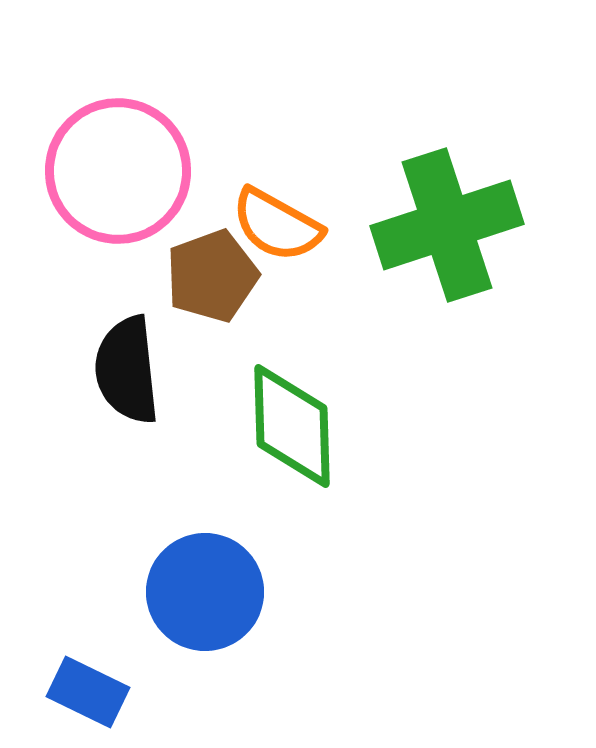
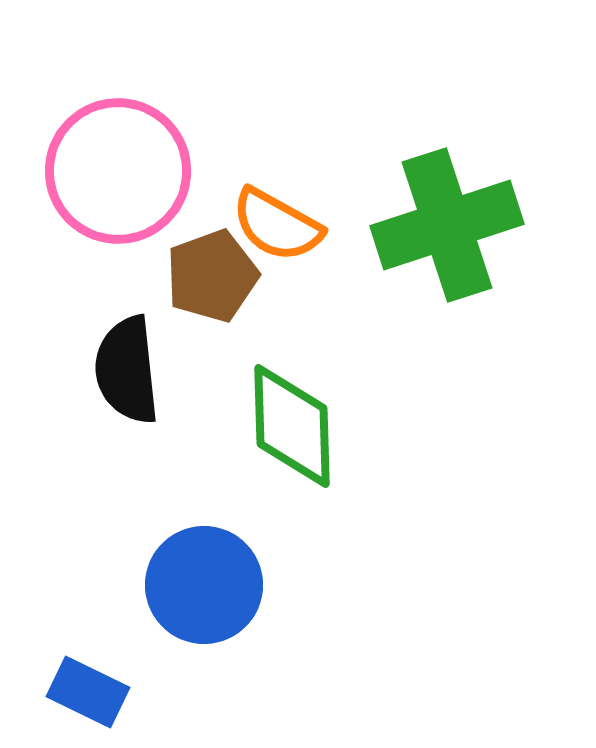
blue circle: moved 1 px left, 7 px up
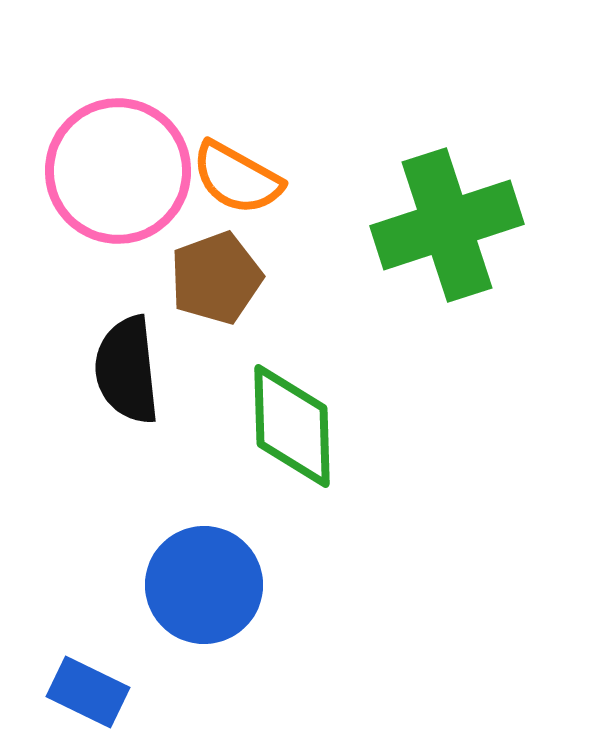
orange semicircle: moved 40 px left, 47 px up
brown pentagon: moved 4 px right, 2 px down
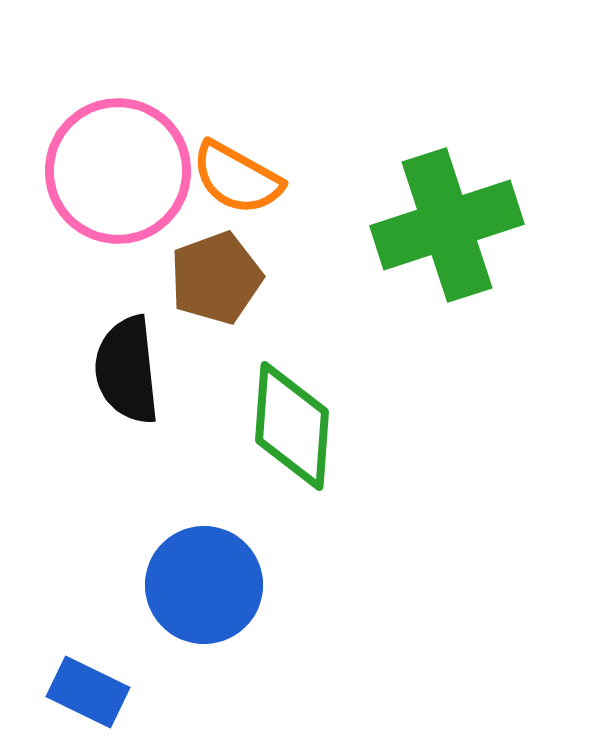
green diamond: rotated 6 degrees clockwise
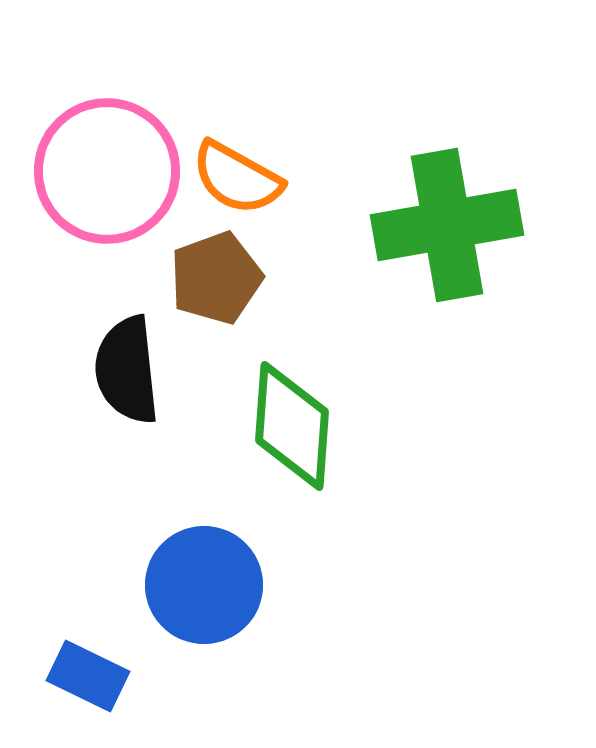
pink circle: moved 11 px left
green cross: rotated 8 degrees clockwise
blue rectangle: moved 16 px up
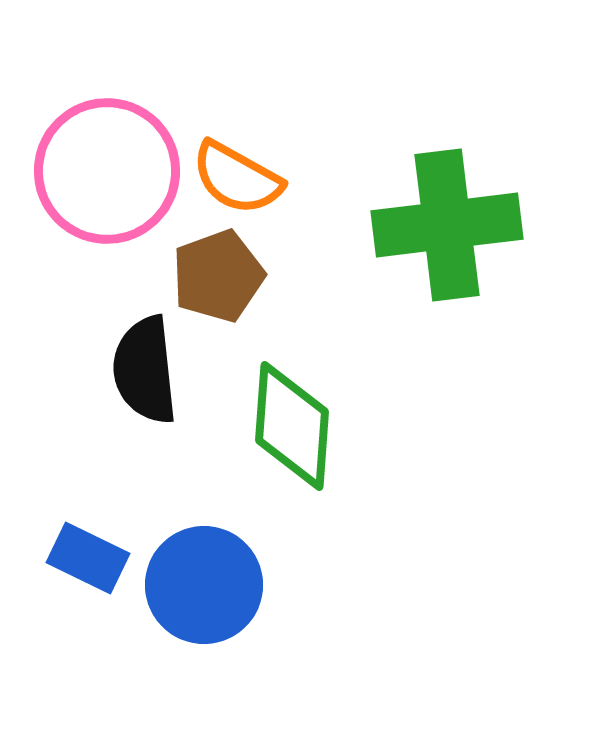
green cross: rotated 3 degrees clockwise
brown pentagon: moved 2 px right, 2 px up
black semicircle: moved 18 px right
blue rectangle: moved 118 px up
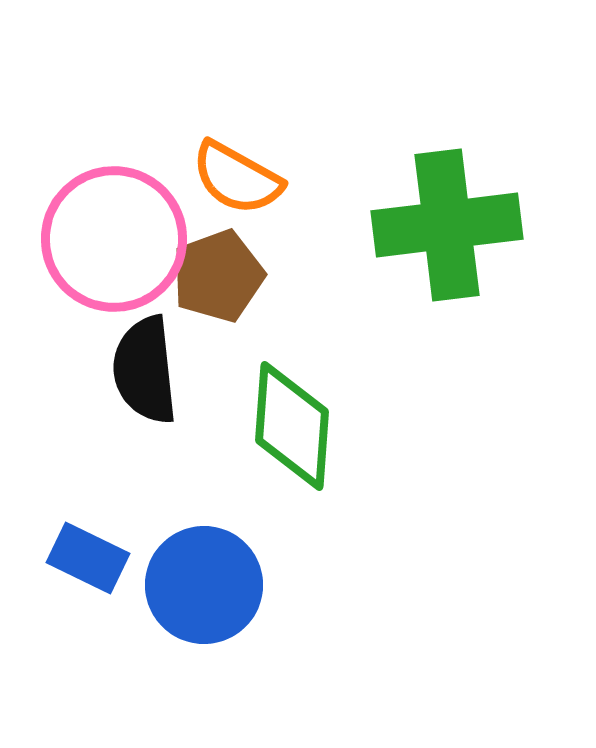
pink circle: moved 7 px right, 68 px down
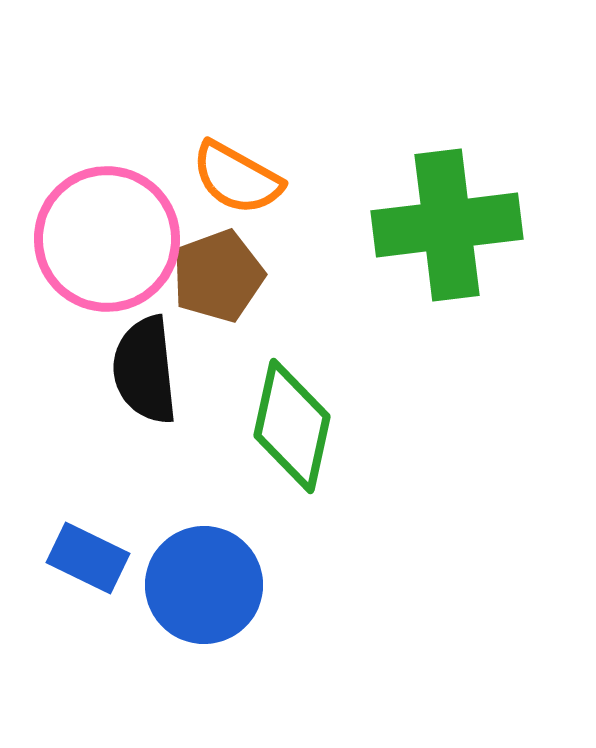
pink circle: moved 7 px left
green diamond: rotated 8 degrees clockwise
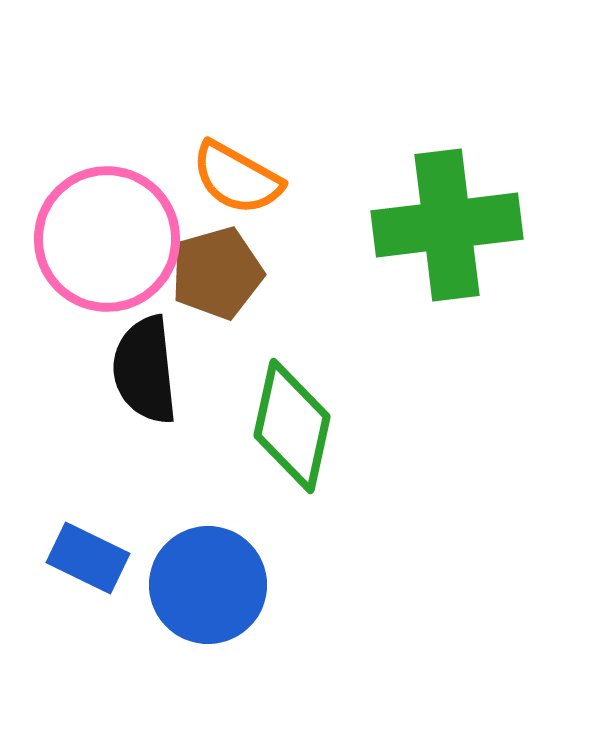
brown pentagon: moved 1 px left, 3 px up; rotated 4 degrees clockwise
blue circle: moved 4 px right
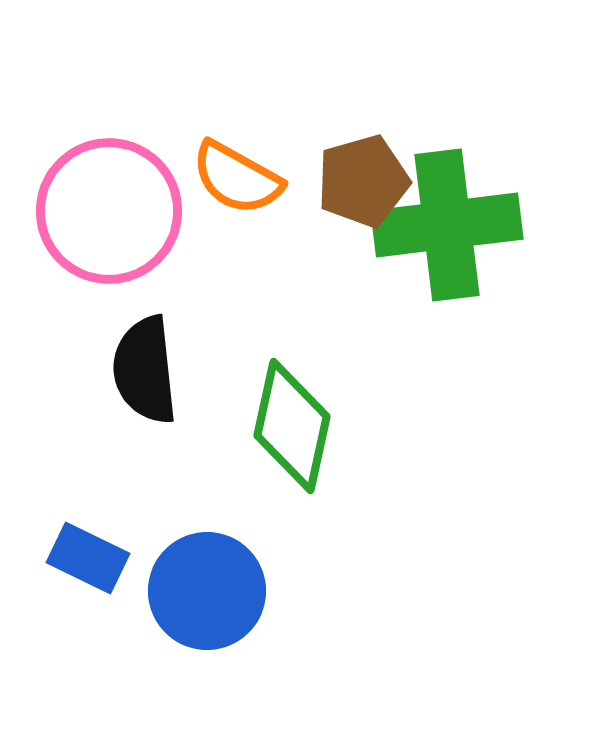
pink circle: moved 2 px right, 28 px up
brown pentagon: moved 146 px right, 92 px up
blue circle: moved 1 px left, 6 px down
